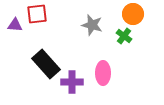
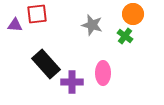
green cross: moved 1 px right
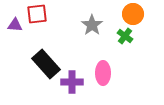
gray star: rotated 20 degrees clockwise
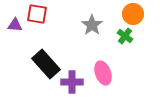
red square: rotated 15 degrees clockwise
pink ellipse: rotated 20 degrees counterclockwise
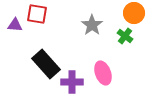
orange circle: moved 1 px right, 1 px up
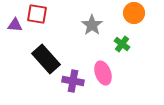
green cross: moved 3 px left, 8 px down
black rectangle: moved 5 px up
purple cross: moved 1 px right, 1 px up; rotated 10 degrees clockwise
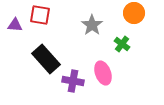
red square: moved 3 px right, 1 px down
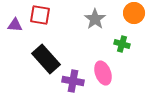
gray star: moved 3 px right, 6 px up
green cross: rotated 21 degrees counterclockwise
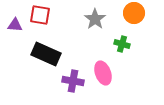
black rectangle: moved 5 px up; rotated 24 degrees counterclockwise
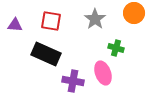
red square: moved 11 px right, 6 px down
green cross: moved 6 px left, 4 px down
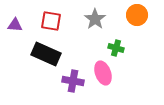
orange circle: moved 3 px right, 2 px down
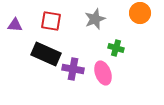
orange circle: moved 3 px right, 2 px up
gray star: rotated 15 degrees clockwise
purple cross: moved 12 px up
